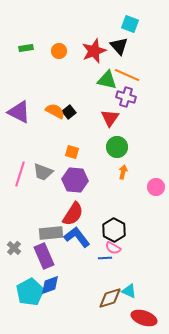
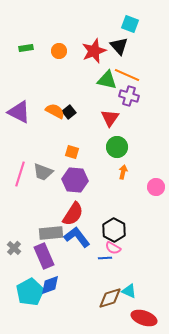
purple cross: moved 3 px right, 1 px up
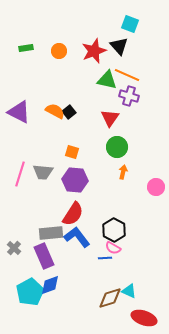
gray trapezoid: rotated 15 degrees counterclockwise
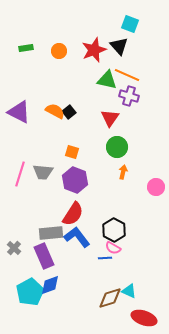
red star: moved 1 px up
purple hexagon: rotated 15 degrees clockwise
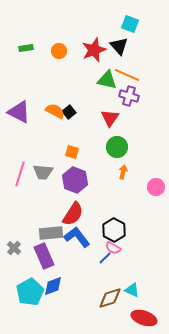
blue line: rotated 40 degrees counterclockwise
blue diamond: moved 3 px right, 1 px down
cyan triangle: moved 3 px right, 1 px up
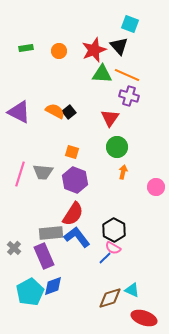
green triangle: moved 5 px left, 6 px up; rotated 10 degrees counterclockwise
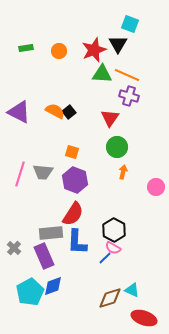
black triangle: moved 1 px left, 2 px up; rotated 12 degrees clockwise
blue L-shape: moved 5 px down; rotated 140 degrees counterclockwise
